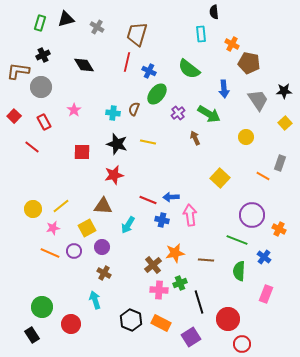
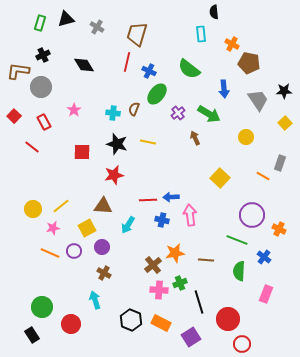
red line at (148, 200): rotated 24 degrees counterclockwise
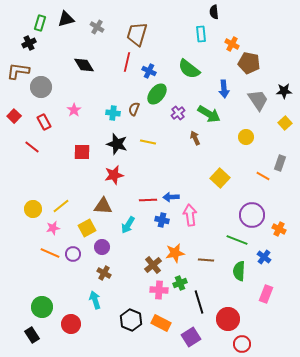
black cross at (43, 55): moved 14 px left, 12 px up
purple circle at (74, 251): moved 1 px left, 3 px down
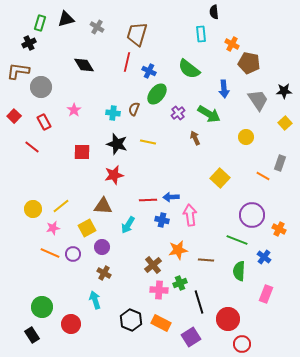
orange star at (175, 253): moved 3 px right, 3 px up
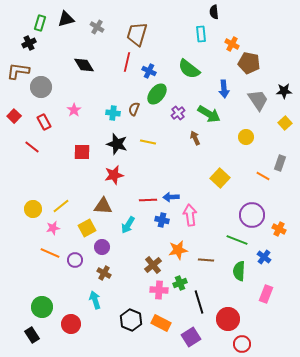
purple circle at (73, 254): moved 2 px right, 6 px down
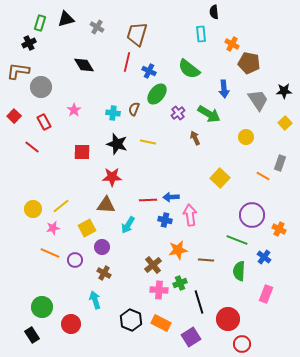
red star at (114, 175): moved 2 px left, 2 px down; rotated 12 degrees clockwise
brown triangle at (103, 206): moved 3 px right, 1 px up
blue cross at (162, 220): moved 3 px right
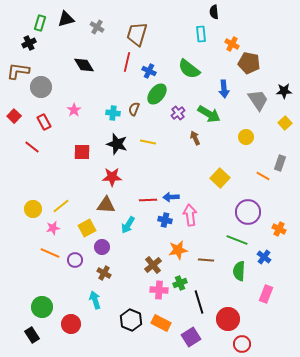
purple circle at (252, 215): moved 4 px left, 3 px up
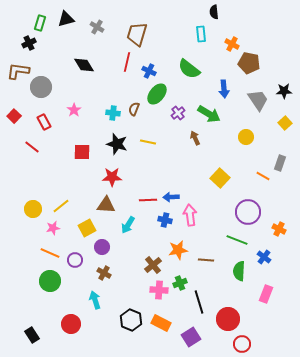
green circle at (42, 307): moved 8 px right, 26 px up
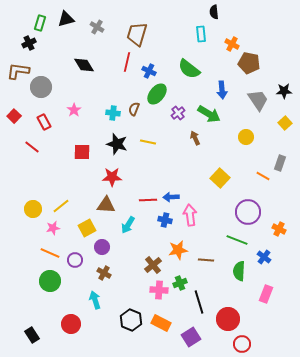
blue arrow at (224, 89): moved 2 px left, 1 px down
